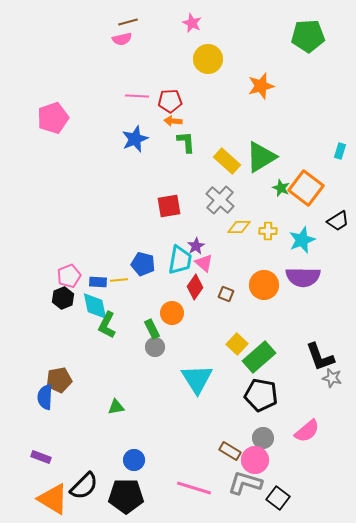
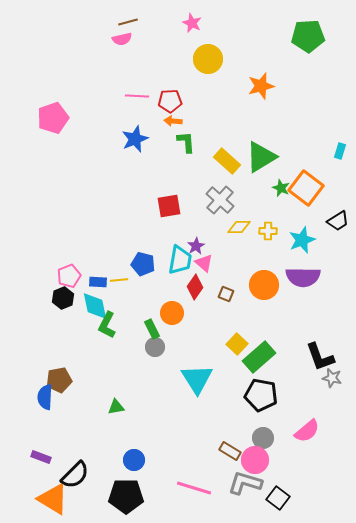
black semicircle at (84, 486): moved 9 px left, 11 px up
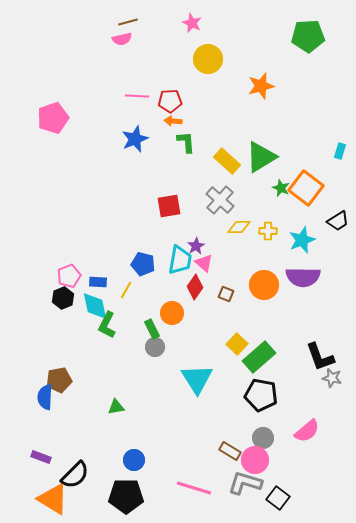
yellow line at (119, 280): moved 7 px right, 10 px down; rotated 54 degrees counterclockwise
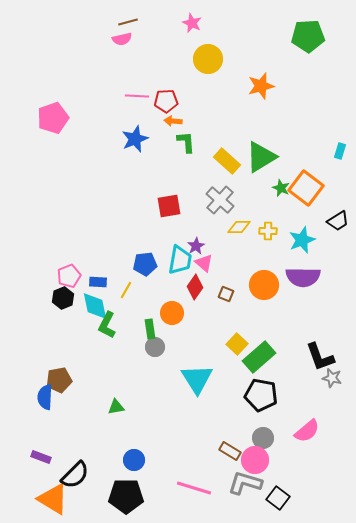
red pentagon at (170, 101): moved 4 px left
blue pentagon at (143, 264): moved 2 px right; rotated 20 degrees counterclockwise
green rectangle at (152, 329): moved 2 px left; rotated 18 degrees clockwise
